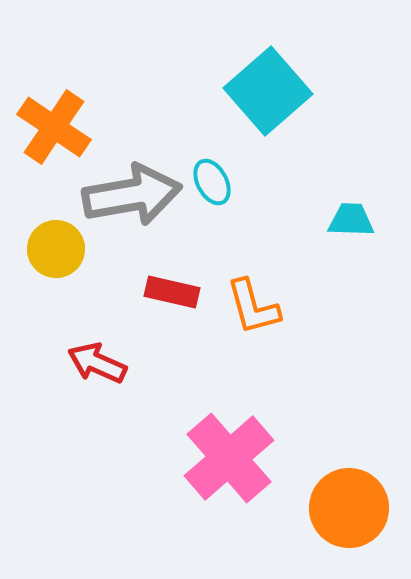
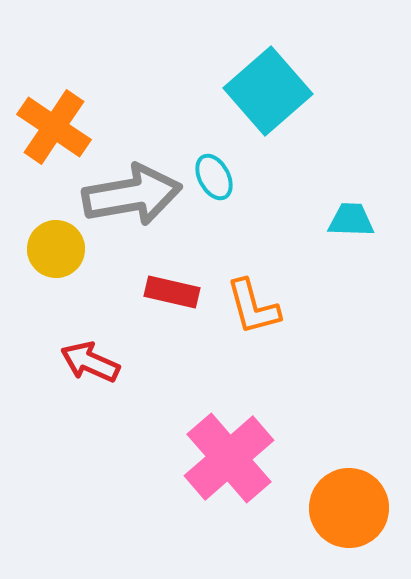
cyan ellipse: moved 2 px right, 5 px up
red arrow: moved 7 px left, 1 px up
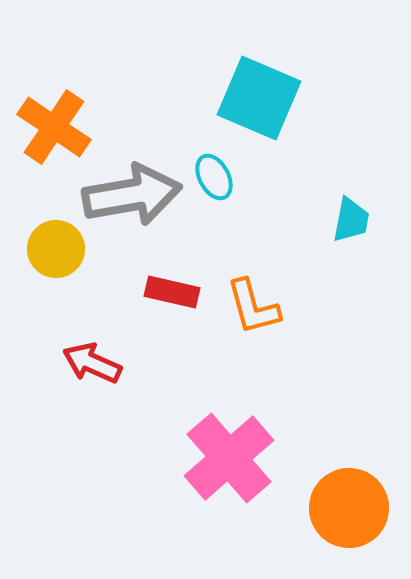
cyan square: moved 9 px left, 7 px down; rotated 26 degrees counterclockwise
cyan trapezoid: rotated 99 degrees clockwise
red arrow: moved 2 px right, 1 px down
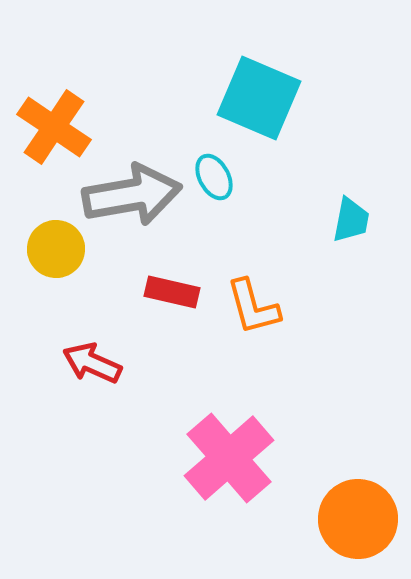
orange circle: moved 9 px right, 11 px down
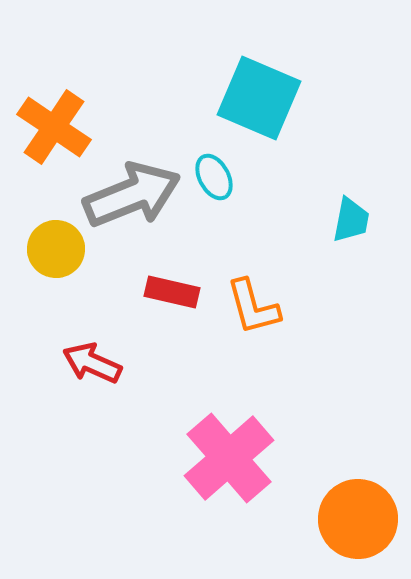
gray arrow: rotated 12 degrees counterclockwise
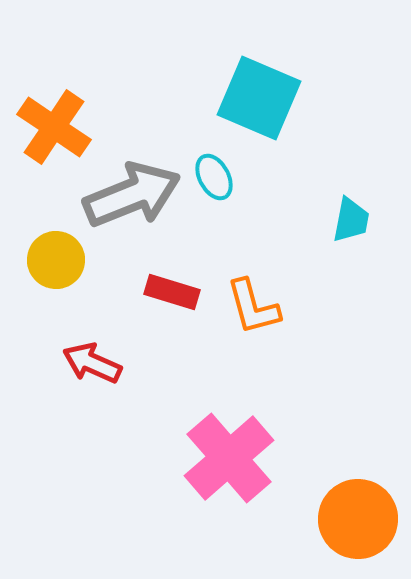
yellow circle: moved 11 px down
red rectangle: rotated 4 degrees clockwise
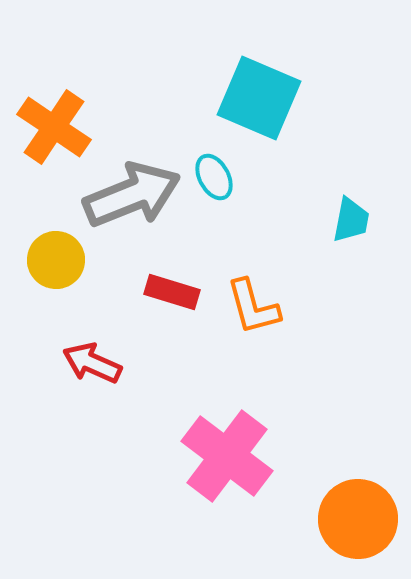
pink cross: moved 2 px left, 2 px up; rotated 12 degrees counterclockwise
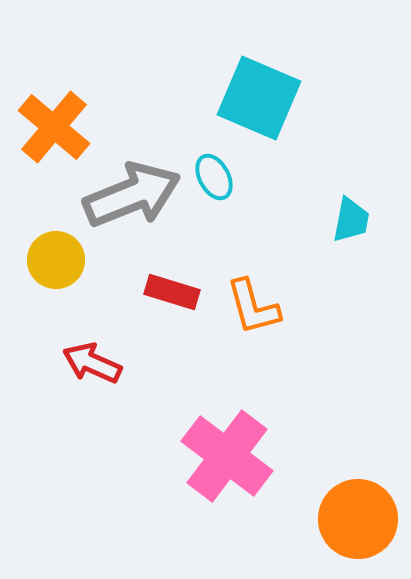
orange cross: rotated 6 degrees clockwise
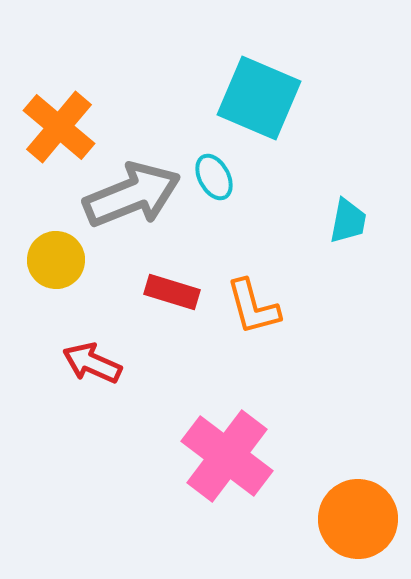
orange cross: moved 5 px right
cyan trapezoid: moved 3 px left, 1 px down
